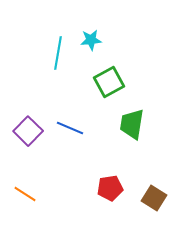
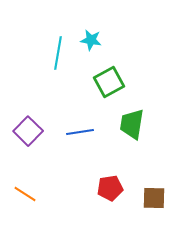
cyan star: rotated 15 degrees clockwise
blue line: moved 10 px right, 4 px down; rotated 32 degrees counterclockwise
brown square: rotated 30 degrees counterclockwise
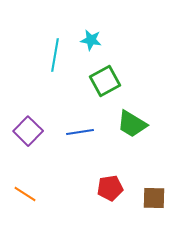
cyan line: moved 3 px left, 2 px down
green square: moved 4 px left, 1 px up
green trapezoid: rotated 68 degrees counterclockwise
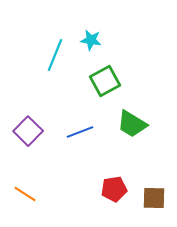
cyan line: rotated 12 degrees clockwise
blue line: rotated 12 degrees counterclockwise
red pentagon: moved 4 px right, 1 px down
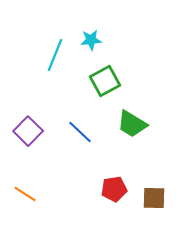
cyan star: rotated 15 degrees counterclockwise
blue line: rotated 64 degrees clockwise
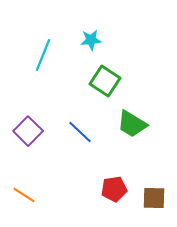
cyan line: moved 12 px left
green square: rotated 28 degrees counterclockwise
orange line: moved 1 px left, 1 px down
